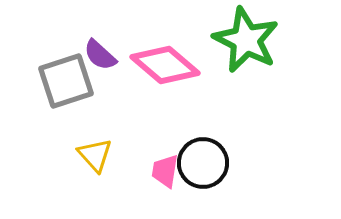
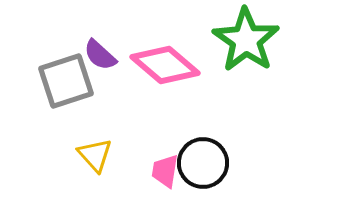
green star: rotated 8 degrees clockwise
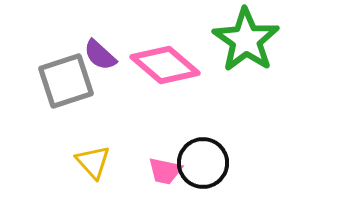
yellow triangle: moved 2 px left, 7 px down
pink trapezoid: rotated 87 degrees counterclockwise
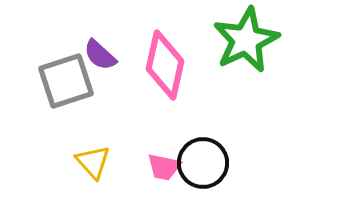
green star: rotated 12 degrees clockwise
pink diamond: rotated 62 degrees clockwise
pink trapezoid: moved 1 px left, 4 px up
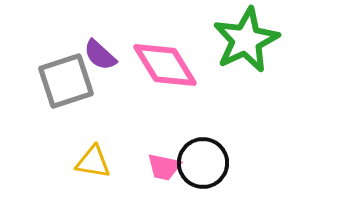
pink diamond: rotated 44 degrees counterclockwise
yellow triangle: rotated 39 degrees counterclockwise
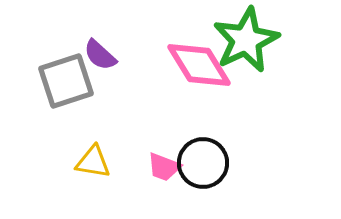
pink diamond: moved 34 px right
pink trapezoid: rotated 9 degrees clockwise
